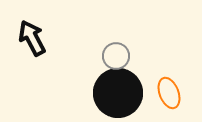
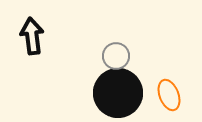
black arrow: moved 2 px up; rotated 21 degrees clockwise
orange ellipse: moved 2 px down
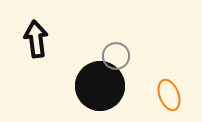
black arrow: moved 4 px right, 3 px down
black circle: moved 18 px left, 7 px up
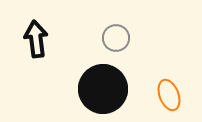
gray circle: moved 18 px up
black circle: moved 3 px right, 3 px down
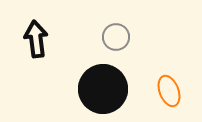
gray circle: moved 1 px up
orange ellipse: moved 4 px up
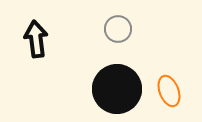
gray circle: moved 2 px right, 8 px up
black circle: moved 14 px right
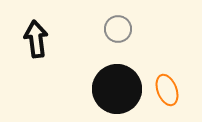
orange ellipse: moved 2 px left, 1 px up
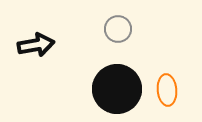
black arrow: moved 6 px down; rotated 87 degrees clockwise
orange ellipse: rotated 16 degrees clockwise
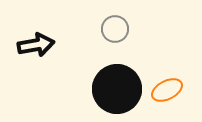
gray circle: moved 3 px left
orange ellipse: rotated 68 degrees clockwise
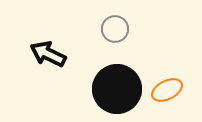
black arrow: moved 12 px right, 9 px down; rotated 144 degrees counterclockwise
